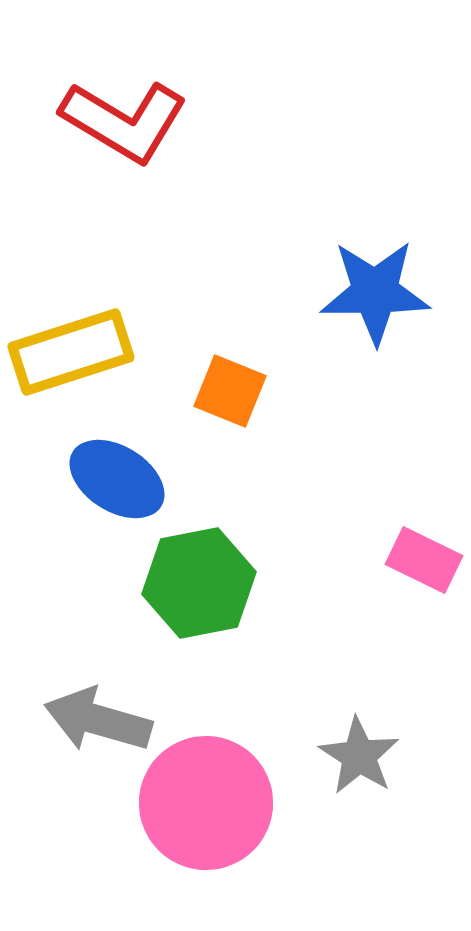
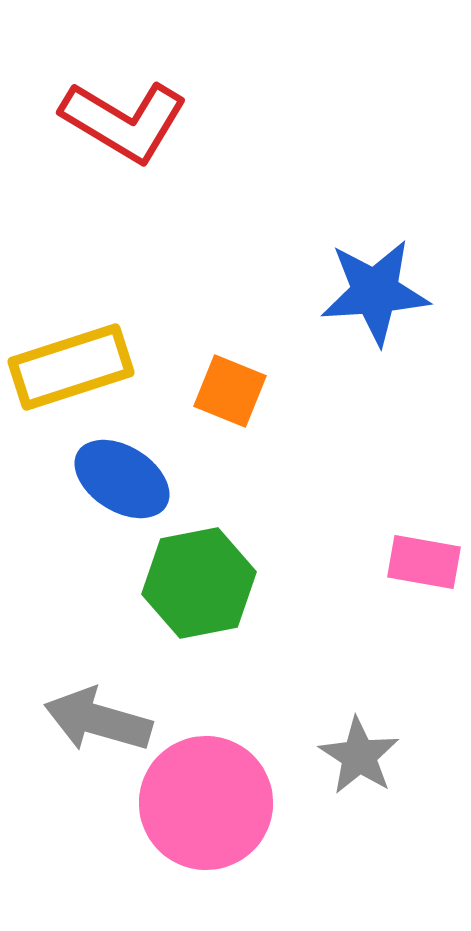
blue star: rotated 4 degrees counterclockwise
yellow rectangle: moved 15 px down
blue ellipse: moved 5 px right
pink rectangle: moved 2 px down; rotated 16 degrees counterclockwise
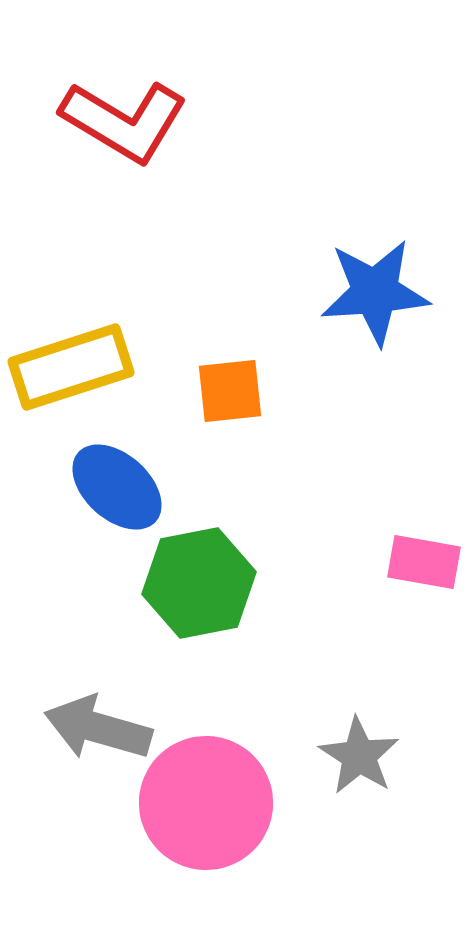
orange square: rotated 28 degrees counterclockwise
blue ellipse: moved 5 px left, 8 px down; rotated 10 degrees clockwise
gray arrow: moved 8 px down
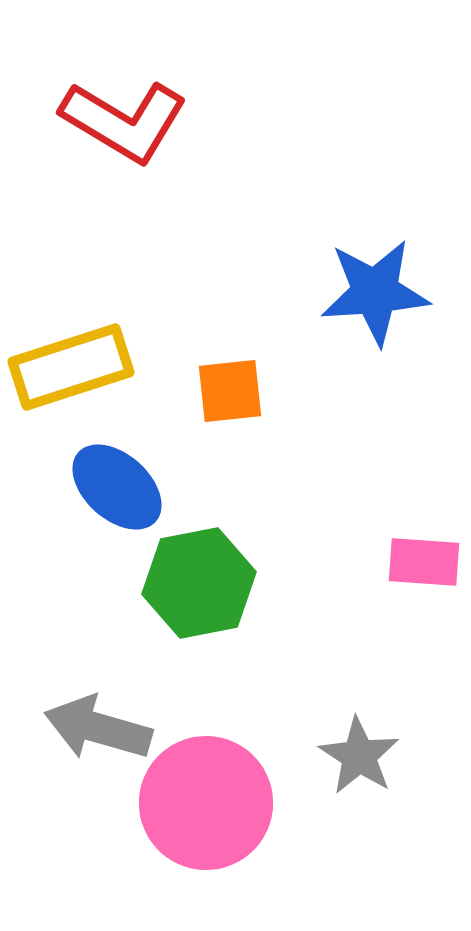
pink rectangle: rotated 6 degrees counterclockwise
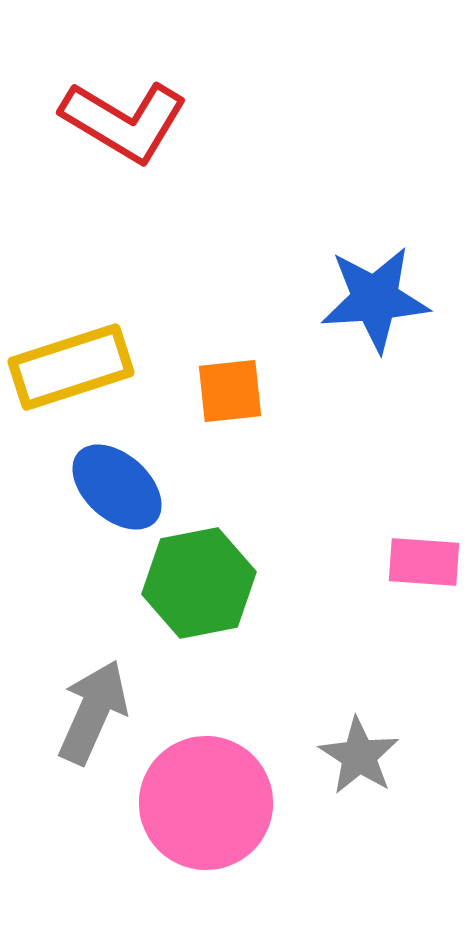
blue star: moved 7 px down
gray arrow: moved 5 px left, 16 px up; rotated 98 degrees clockwise
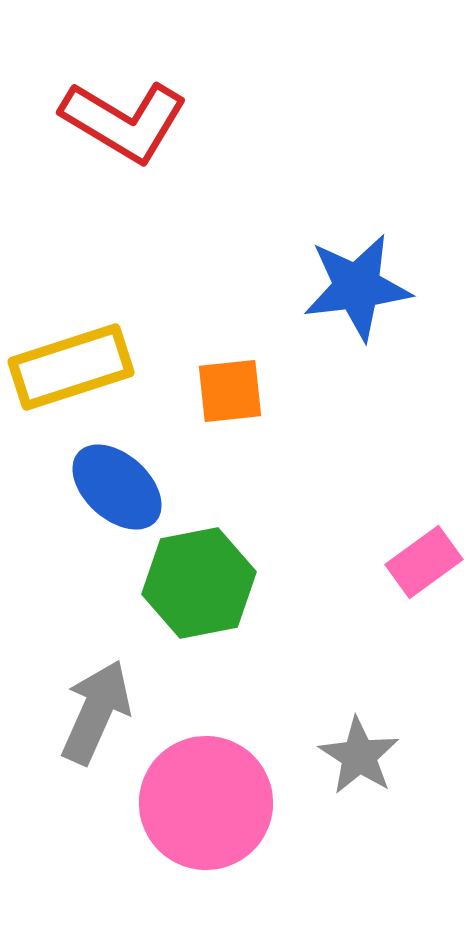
blue star: moved 18 px left, 12 px up; rotated 3 degrees counterclockwise
pink rectangle: rotated 40 degrees counterclockwise
gray arrow: moved 3 px right
